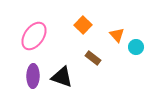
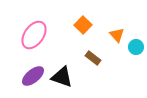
pink ellipse: moved 1 px up
purple ellipse: rotated 50 degrees clockwise
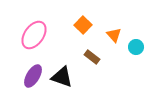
orange triangle: moved 3 px left
brown rectangle: moved 1 px left, 1 px up
purple ellipse: rotated 20 degrees counterclockwise
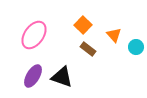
brown rectangle: moved 4 px left, 8 px up
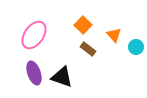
purple ellipse: moved 1 px right, 3 px up; rotated 50 degrees counterclockwise
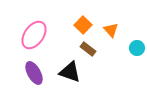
orange triangle: moved 3 px left, 5 px up
cyan circle: moved 1 px right, 1 px down
purple ellipse: rotated 10 degrees counterclockwise
black triangle: moved 8 px right, 5 px up
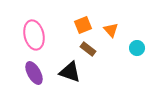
orange square: rotated 24 degrees clockwise
pink ellipse: rotated 48 degrees counterclockwise
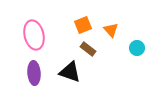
purple ellipse: rotated 25 degrees clockwise
